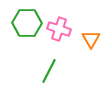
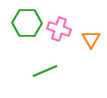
green line: moved 4 px left; rotated 40 degrees clockwise
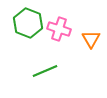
green hexagon: moved 1 px right; rotated 20 degrees clockwise
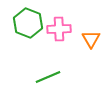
pink cross: rotated 20 degrees counterclockwise
green line: moved 3 px right, 6 px down
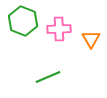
green hexagon: moved 5 px left, 2 px up
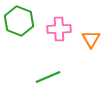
green hexagon: moved 4 px left
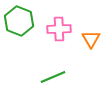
green line: moved 5 px right
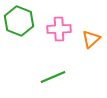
orange triangle: rotated 18 degrees clockwise
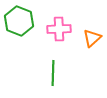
orange triangle: moved 1 px right, 1 px up
green line: moved 4 px up; rotated 65 degrees counterclockwise
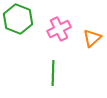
green hexagon: moved 1 px left, 2 px up
pink cross: rotated 25 degrees counterclockwise
